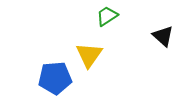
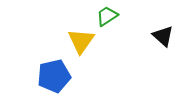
yellow triangle: moved 8 px left, 14 px up
blue pentagon: moved 1 px left, 2 px up; rotated 8 degrees counterclockwise
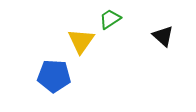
green trapezoid: moved 3 px right, 3 px down
blue pentagon: rotated 16 degrees clockwise
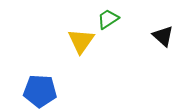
green trapezoid: moved 2 px left
blue pentagon: moved 14 px left, 15 px down
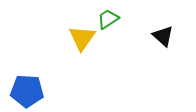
yellow triangle: moved 1 px right, 3 px up
blue pentagon: moved 13 px left
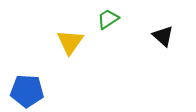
yellow triangle: moved 12 px left, 4 px down
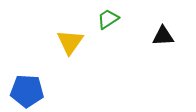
black triangle: rotated 45 degrees counterclockwise
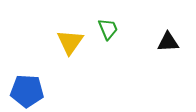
green trapezoid: moved 10 px down; rotated 100 degrees clockwise
black triangle: moved 5 px right, 6 px down
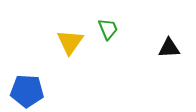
black triangle: moved 1 px right, 6 px down
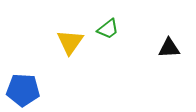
green trapezoid: rotated 75 degrees clockwise
blue pentagon: moved 4 px left, 1 px up
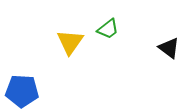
black triangle: rotated 40 degrees clockwise
blue pentagon: moved 1 px left, 1 px down
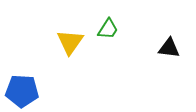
green trapezoid: rotated 20 degrees counterclockwise
black triangle: rotated 30 degrees counterclockwise
